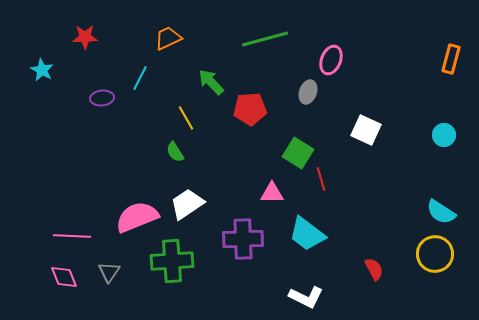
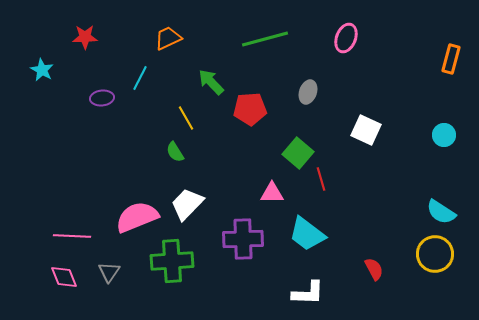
pink ellipse: moved 15 px right, 22 px up
green square: rotated 8 degrees clockwise
white trapezoid: rotated 12 degrees counterclockwise
white L-shape: moved 2 px right, 4 px up; rotated 24 degrees counterclockwise
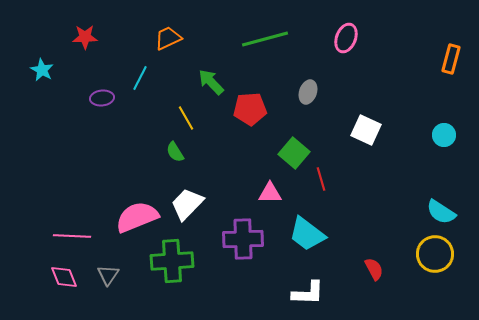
green square: moved 4 px left
pink triangle: moved 2 px left
gray triangle: moved 1 px left, 3 px down
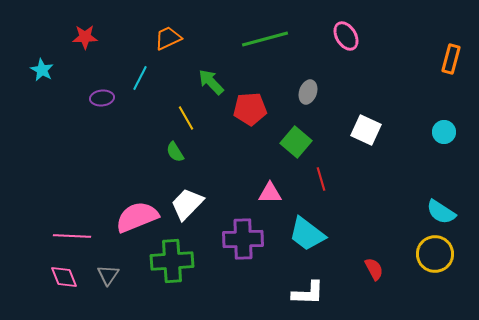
pink ellipse: moved 2 px up; rotated 52 degrees counterclockwise
cyan circle: moved 3 px up
green square: moved 2 px right, 11 px up
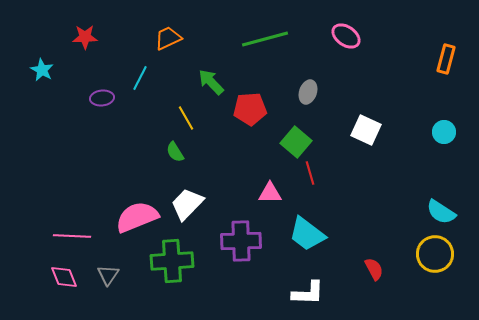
pink ellipse: rotated 24 degrees counterclockwise
orange rectangle: moved 5 px left
red line: moved 11 px left, 6 px up
purple cross: moved 2 px left, 2 px down
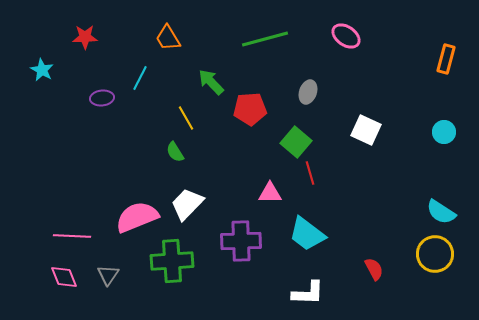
orange trapezoid: rotated 96 degrees counterclockwise
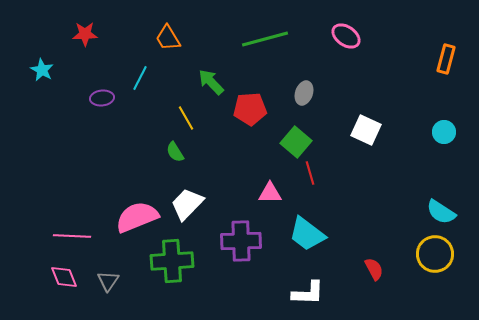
red star: moved 3 px up
gray ellipse: moved 4 px left, 1 px down
gray triangle: moved 6 px down
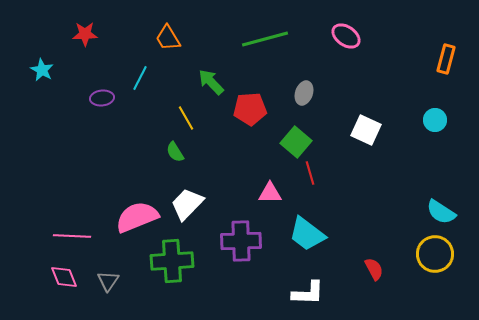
cyan circle: moved 9 px left, 12 px up
